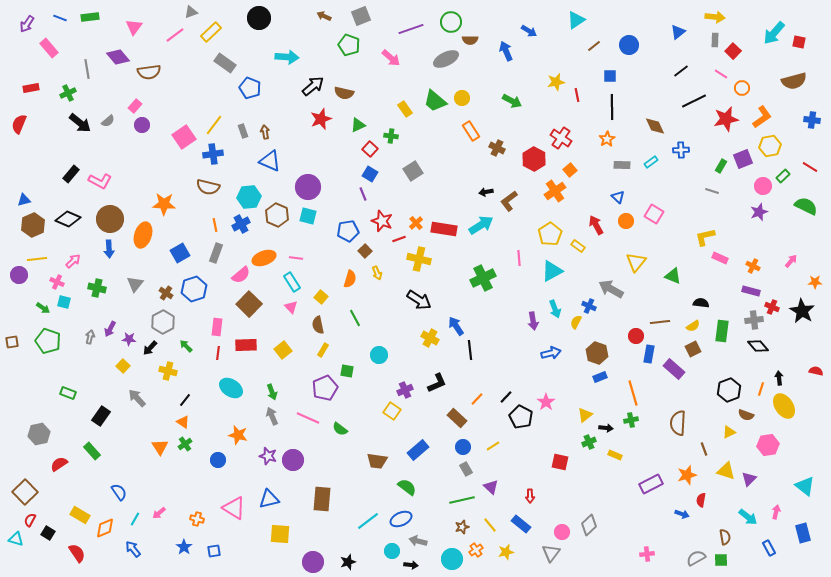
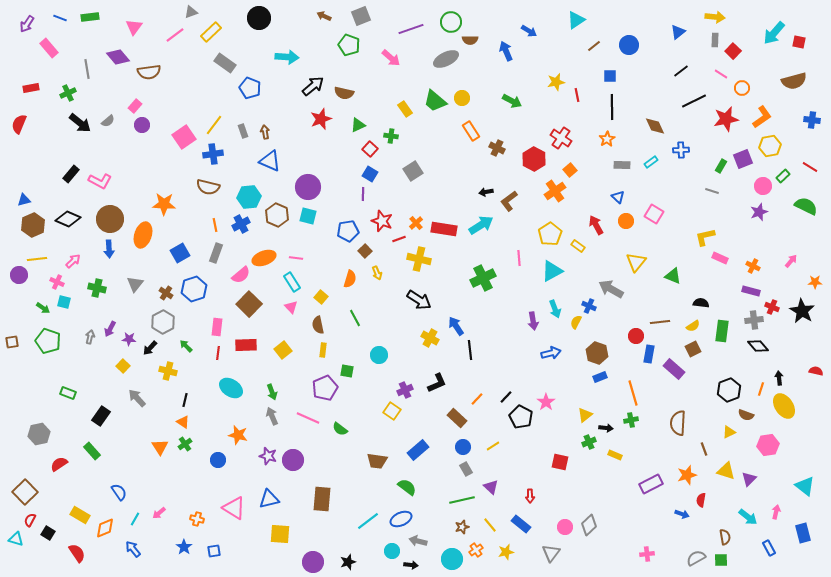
purple line at (363, 194): rotated 24 degrees clockwise
yellow rectangle at (323, 350): rotated 24 degrees counterclockwise
black line at (185, 400): rotated 24 degrees counterclockwise
pink circle at (562, 532): moved 3 px right, 5 px up
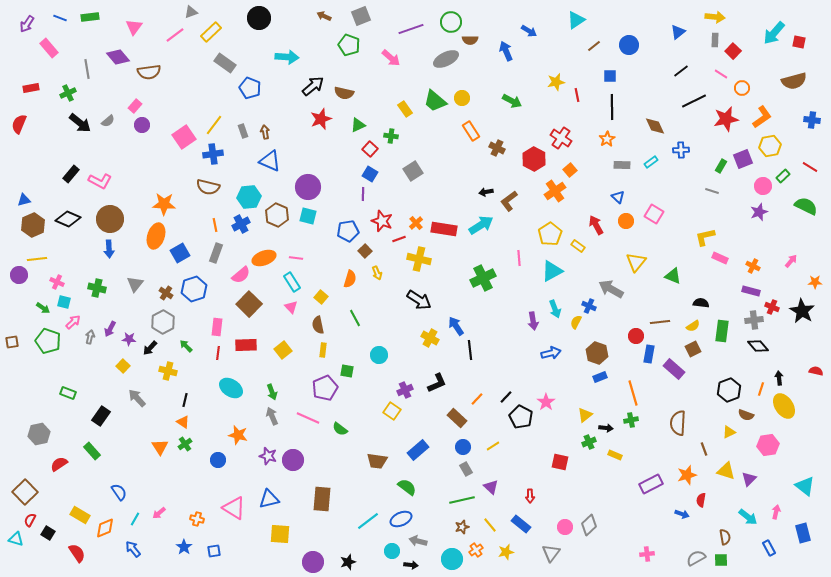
orange ellipse at (143, 235): moved 13 px right, 1 px down
pink arrow at (73, 261): moved 61 px down
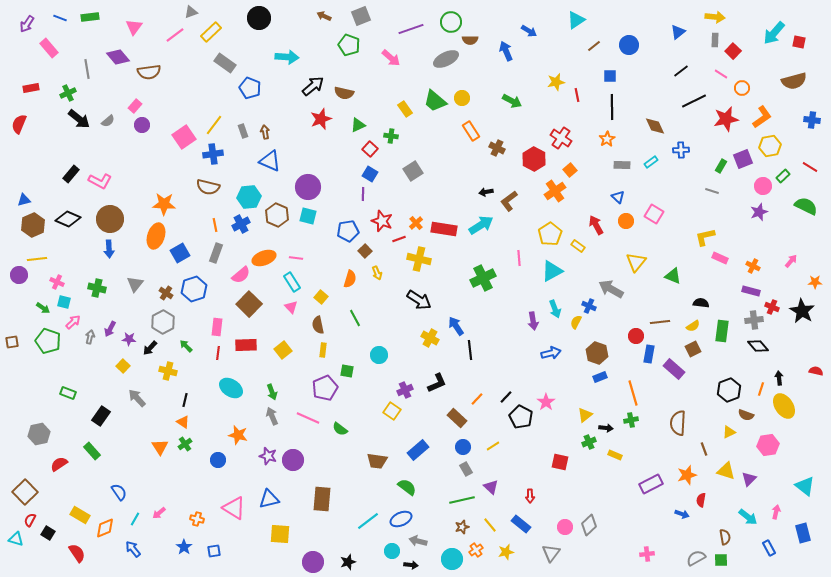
black arrow at (80, 123): moved 1 px left, 4 px up
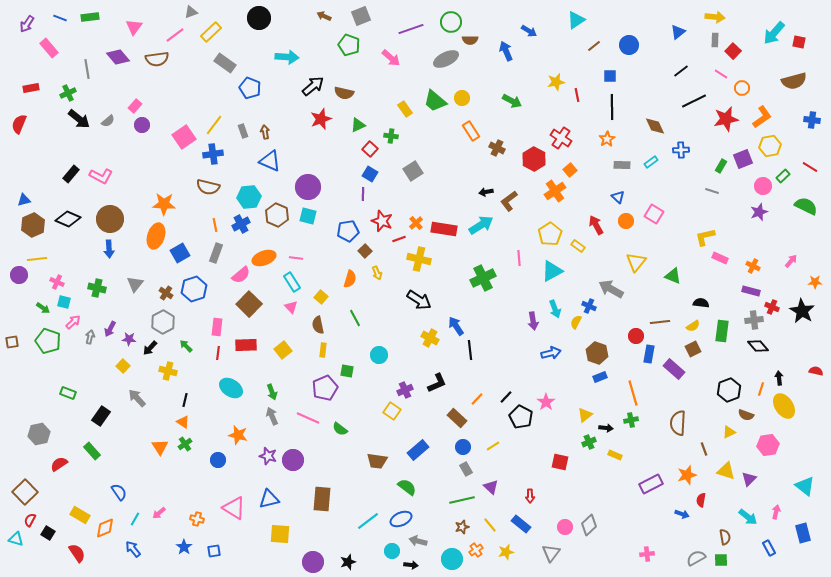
brown semicircle at (149, 72): moved 8 px right, 13 px up
pink L-shape at (100, 181): moved 1 px right, 5 px up
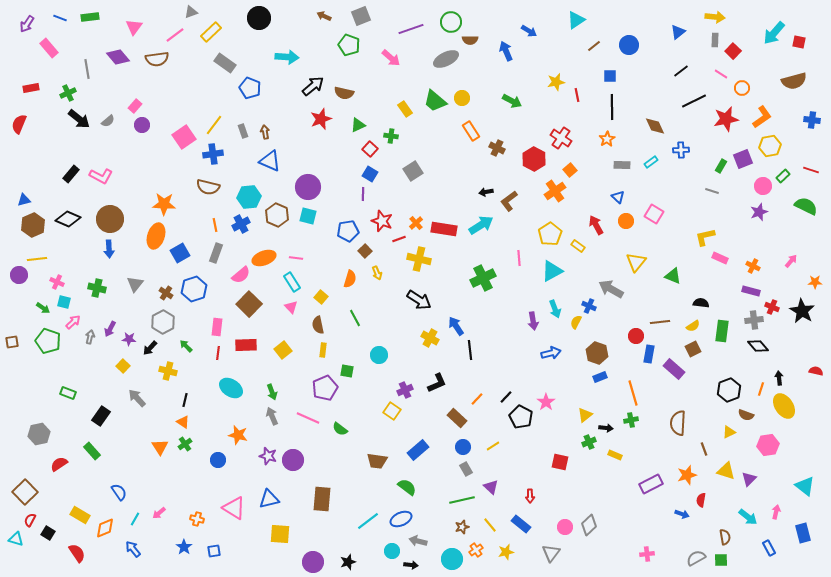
red line at (810, 167): moved 1 px right, 3 px down; rotated 14 degrees counterclockwise
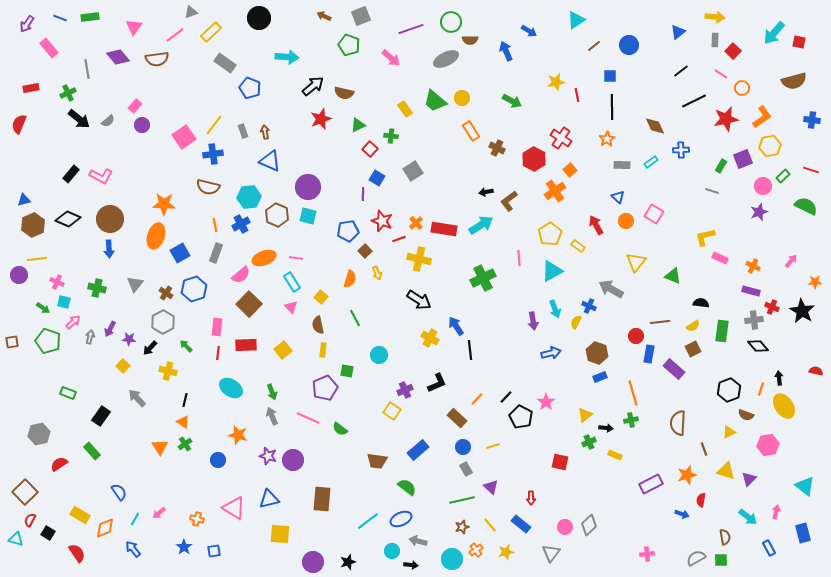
blue square at (370, 174): moved 7 px right, 4 px down
yellow line at (493, 446): rotated 16 degrees clockwise
red arrow at (530, 496): moved 1 px right, 2 px down
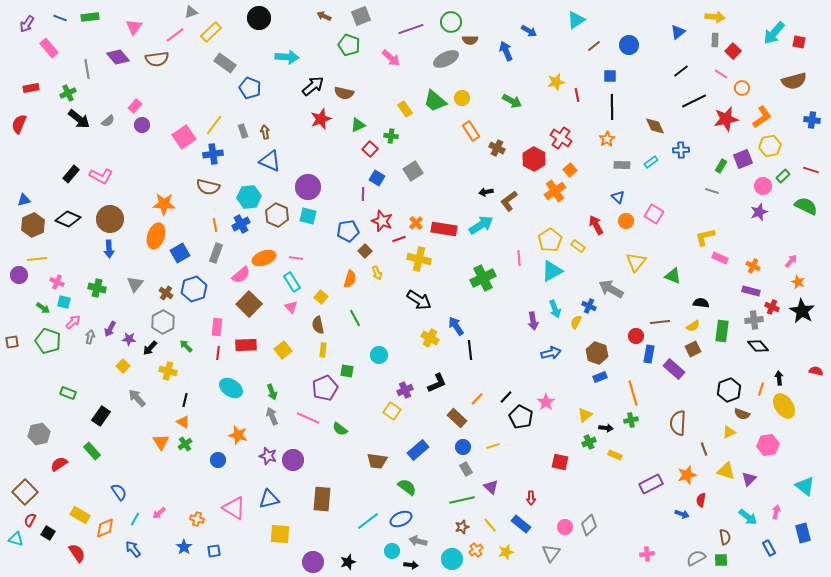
yellow pentagon at (550, 234): moved 6 px down
orange star at (815, 282): moved 17 px left; rotated 24 degrees clockwise
brown semicircle at (746, 415): moved 4 px left, 1 px up
orange triangle at (160, 447): moved 1 px right, 5 px up
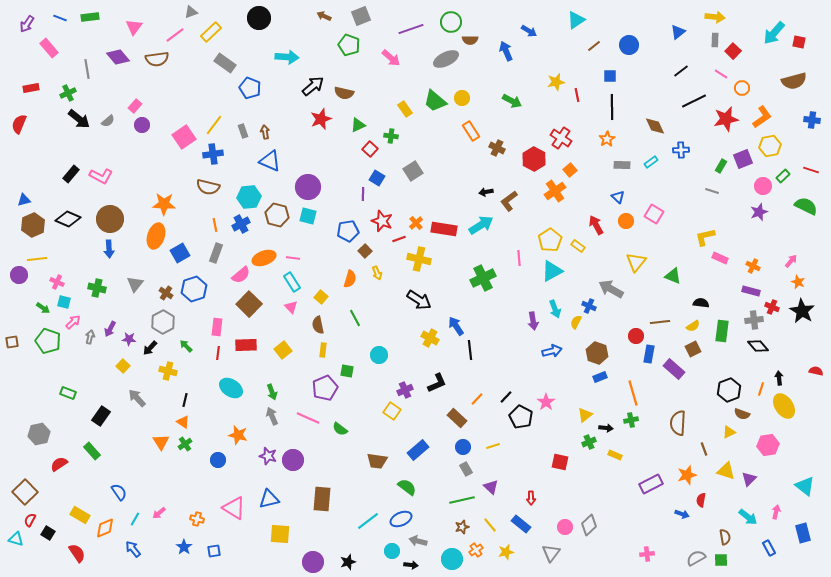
brown hexagon at (277, 215): rotated 10 degrees counterclockwise
pink line at (296, 258): moved 3 px left
blue arrow at (551, 353): moved 1 px right, 2 px up
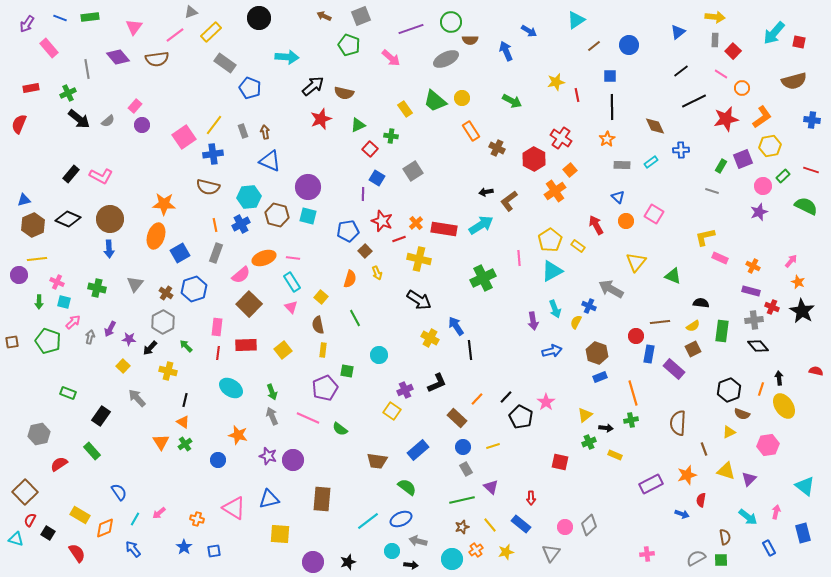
green arrow at (43, 308): moved 4 px left, 6 px up; rotated 56 degrees clockwise
